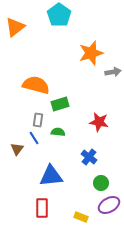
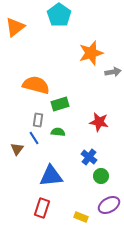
green circle: moved 7 px up
red rectangle: rotated 18 degrees clockwise
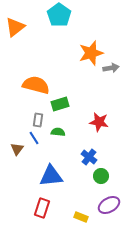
gray arrow: moved 2 px left, 4 px up
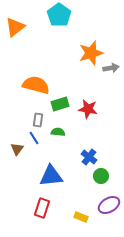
red star: moved 11 px left, 13 px up
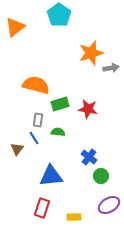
yellow rectangle: moved 7 px left; rotated 24 degrees counterclockwise
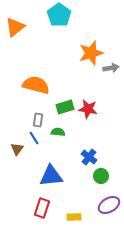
green rectangle: moved 5 px right, 3 px down
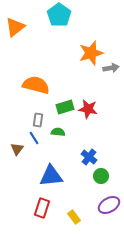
yellow rectangle: rotated 56 degrees clockwise
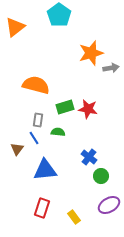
blue triangle: moved 6 px left, 6 px up
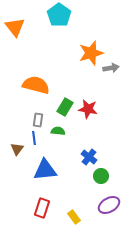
orange triangle: rotated 30 degrees counterclockwise
green rectangle: rotated 42 degrees counterclockwise
green semicircle: moved 1 px up
blue line: rotated 24 degrees clockwise
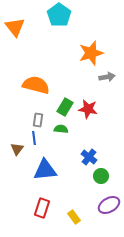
gray arrow: moved 4 px left, 9 px down
green semicircle: moved 3 px right, 2 px up
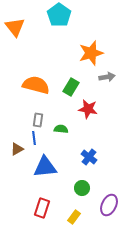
green rectangle: moved 6 px right, 20 px up
brown triangle: rotated 24 degrees clockwise
blue triangle: moved 3 px up
green circle: moved 19 px left, 12 px down
purple ellipse: rotated 35 degrees counterclockwise
yellow rectangle: rotated 72 degrees clockwise
